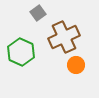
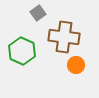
brown cross: rotated 32 degrees clockwise
green hexagon: moved 1 px right, 1 px up
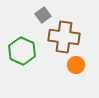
gray square: moved 5 px right, 2 px down
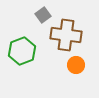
brown cross: moved 2 px right, 2 px up
green hexagon: rotated 16 degrees clockwise
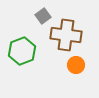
gray square: moved 1 px down
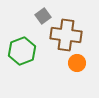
orange circle: moved 1 px right, 2 px up
